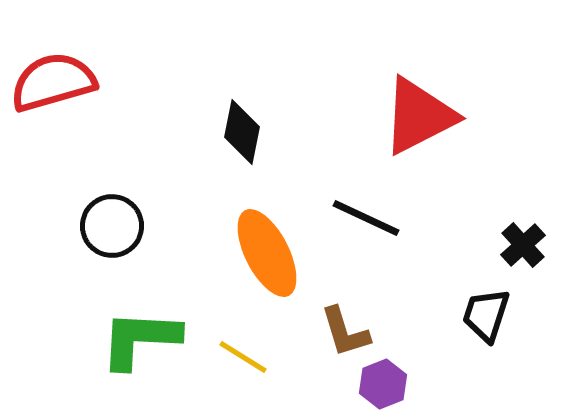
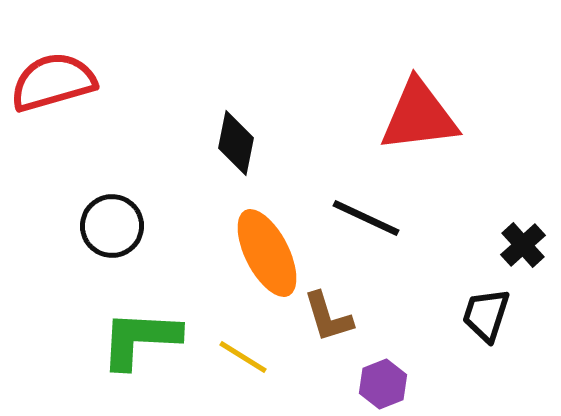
red triangle: rotated 20 degrees clockwise
black diamond: moved 6 px left, 11 px down
brown L-shape: moved 17 px left, 15 px up
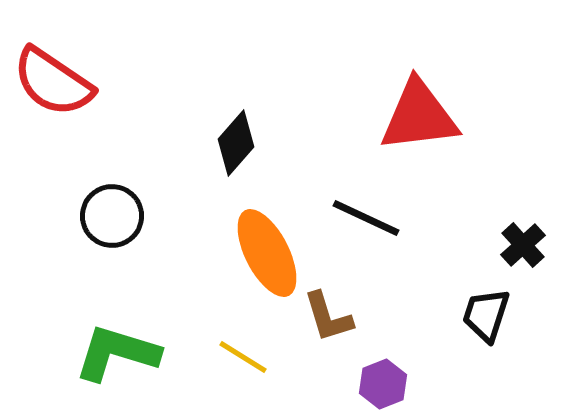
red semicircle: rotated 130 degrees counterclockwise
black diamond: rotated 30 degrees clockwise
black circle: moved 10 px up
green L-shape: moved 23 px left, 14 px down; rotated 14 degrees clockwise
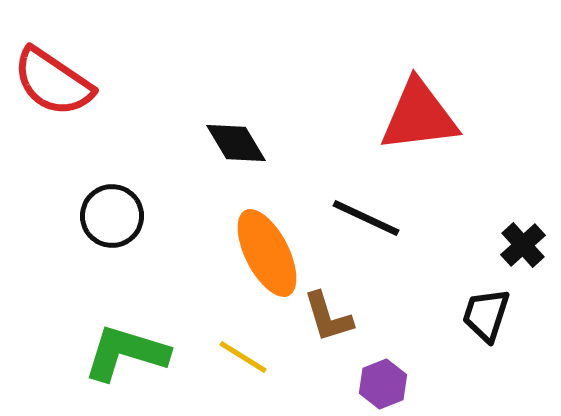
black diamond: rotated 72 degrees counterclockwise
green L-shape: moved 9 px right
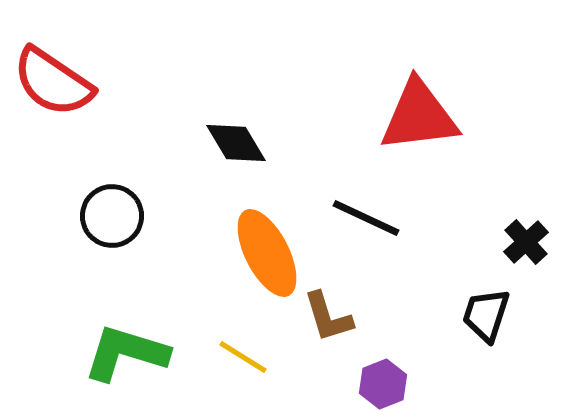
black cross: moved 3 px right, 3 px up
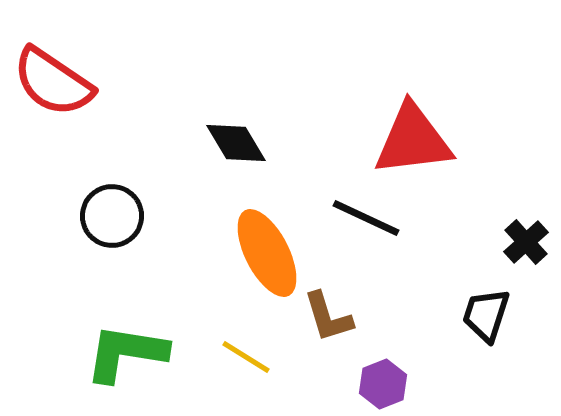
red triangle: moved 6 px left, 24 px down
green L-shape: rotated 8 degrees counterclockwise
yellow line: moved 3 px right
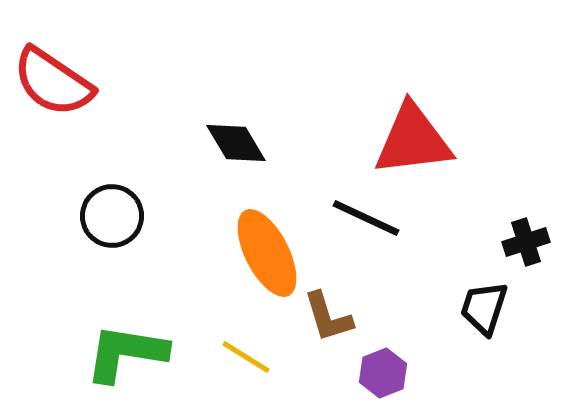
black cross: rotated 24 degrees clockwise
black trapezoid: moved 2 px left, 7 px up
purple hexagon: moved 11 px up
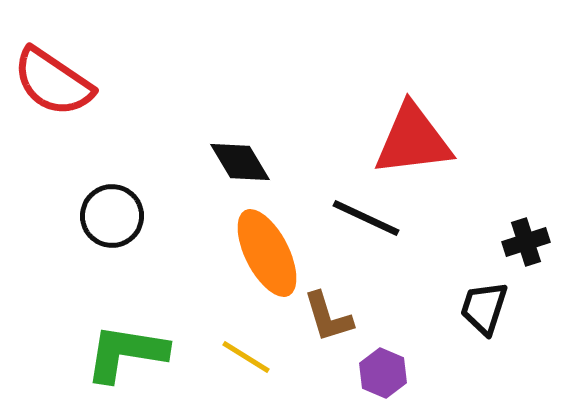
black diamond: moved 4 px right, 19 px down
purple hexagon: rotated 15 degrees counterclockwise
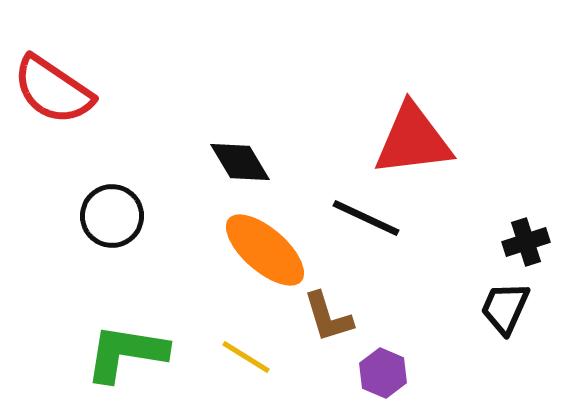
red semicircle: moved 8 px down
orange ellipse: moved 2 px left, 3 px up; rotated 22 degrees counterclockwise
black trapezoid: moved 21 px right; rotated 6 degrees clockwise
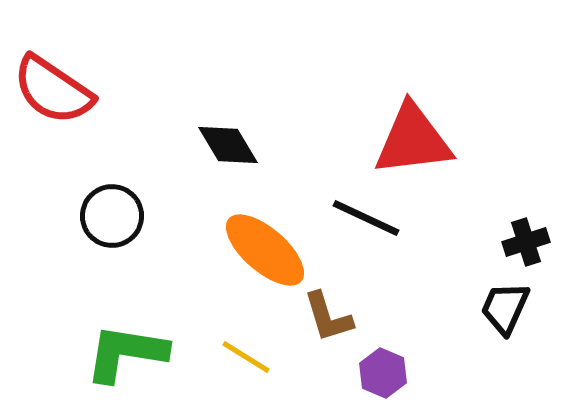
black diamond: moved 12 px left, 17 px up
